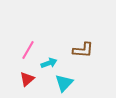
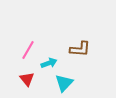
brown L-shape: moved 3 px left, 1 px up
red triangle: rotated 28 degrees counterclockwise
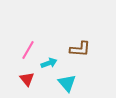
cyan triangle: moved 3 px right; rotated 24 degrees counterclockwise
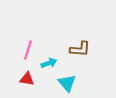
pink line: rotated 12 degrees counterclockwise
red triangle: rotated 42 degrees counterclockwise
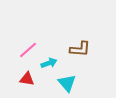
pink line: rotated 30 degrees clockwise
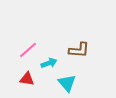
brown L-shape: moved 1 px left, 1 px down
